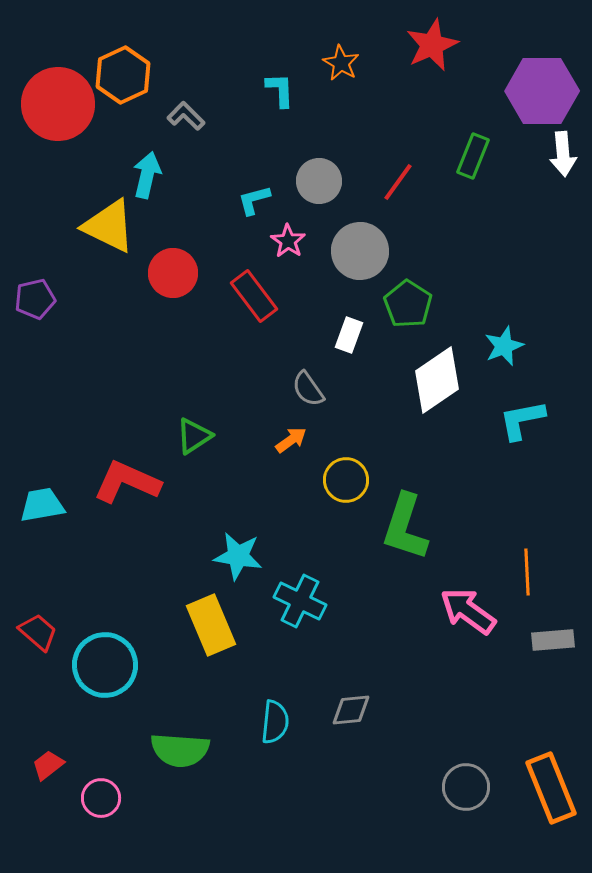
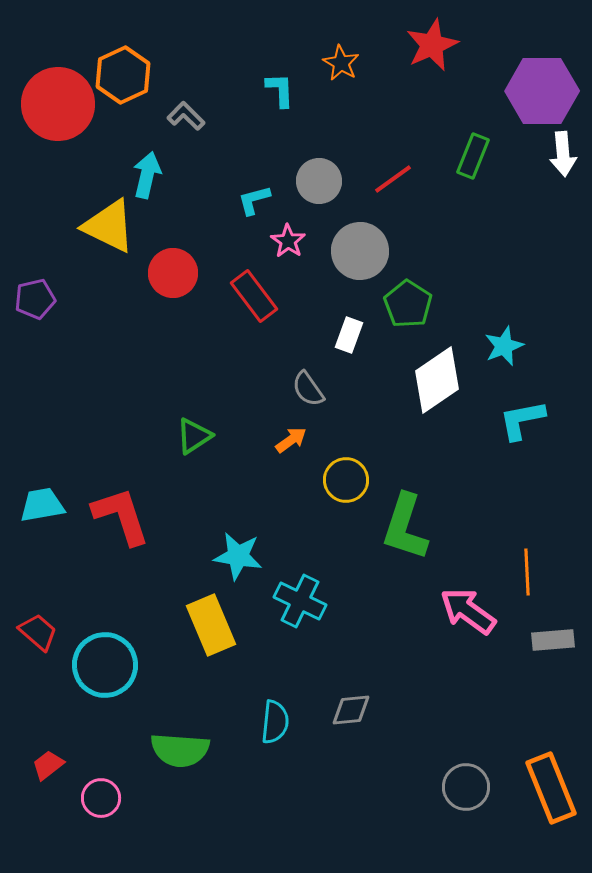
red line at (398, 182): moved 5 px left, 3 px up; rotated 18 degrees clockwise
red L-shape at (127, 482): moved 6 px left, 34 px down; rotated 48 degrees clockwise
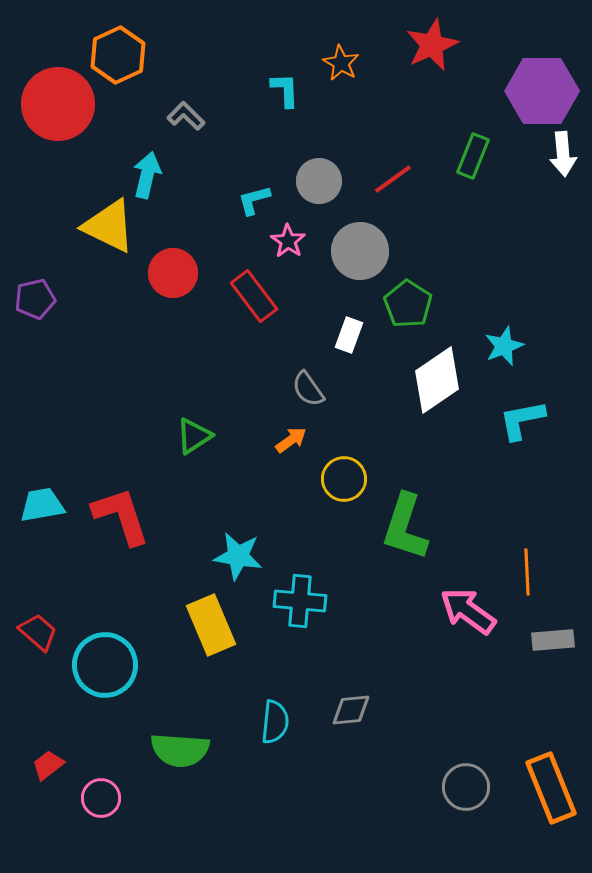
orange hexagon at (123, 75): moved 5 px left, 20 px up
cyan L-shape at (280, 90): moved 5 px right
yellow circle at (346, 480): moved 2 px left, 1 px up
cyan cross at (300, 601): rotated 21 degrees counterclockwise
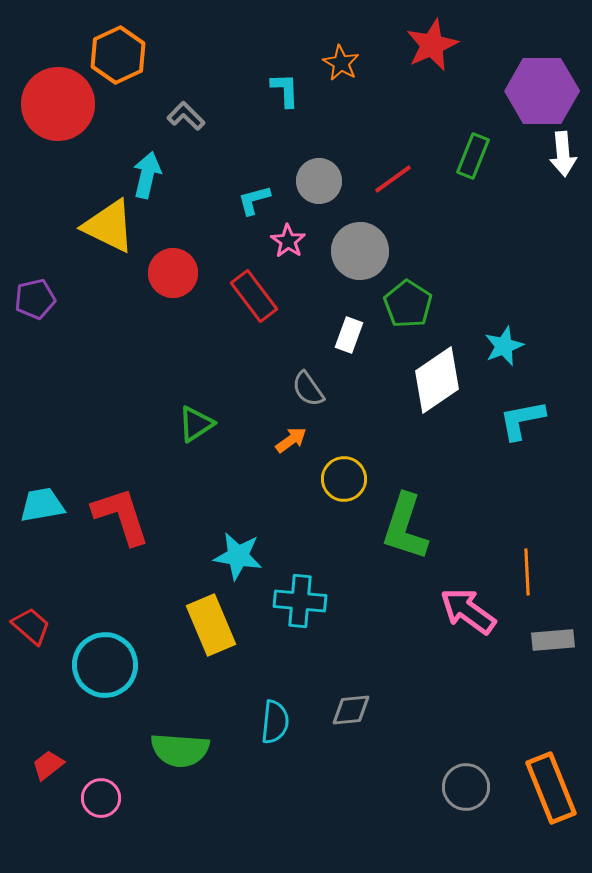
green triangle at (194, 436): moved 2 px right, 12 px up
red trapezoid at (38, 632): moved 7 px left, 6 px up
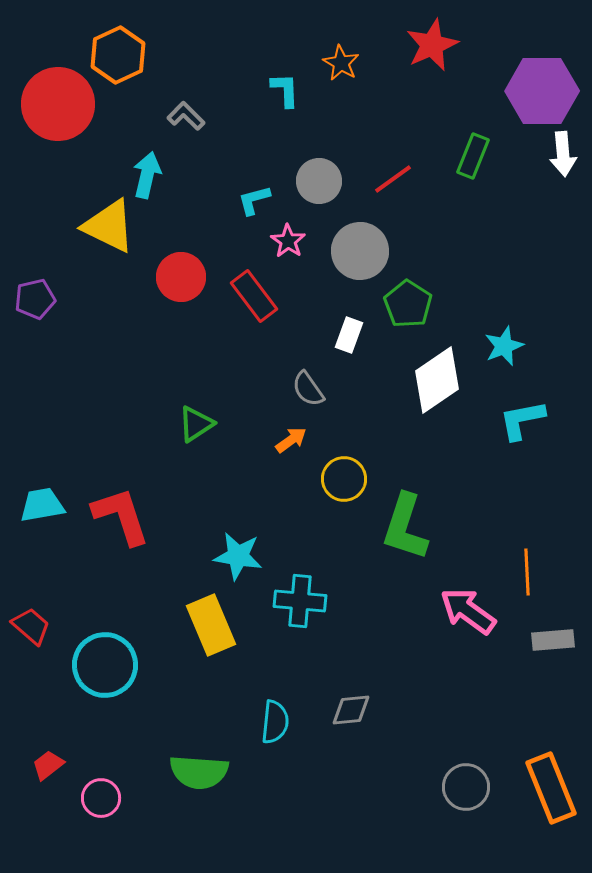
red circle at (173, 273): moved 8 px right, 4 px down
green semicircle at (180, 750): moved 19 px right, 22 px down
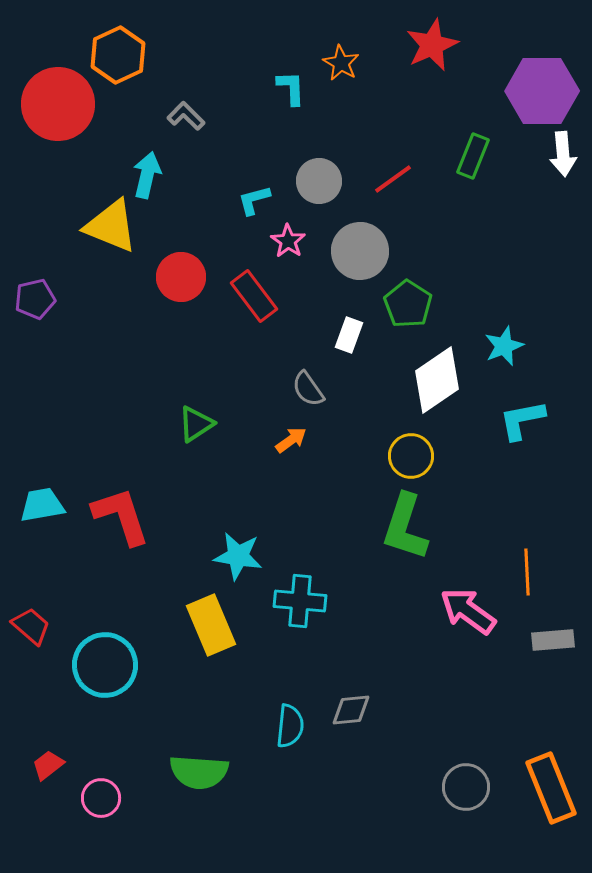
cyan L-shape at (285, 90): moved 6 px right, 2 px up
yellow triangle at (109, 226): moved 2 px right; rotated 4 degrees counterclockwise
yellow circle at (344, 479): moved 67 px right, 23 px up
cyan semicircle at (275, 722): moved 15 px right, 4 px down
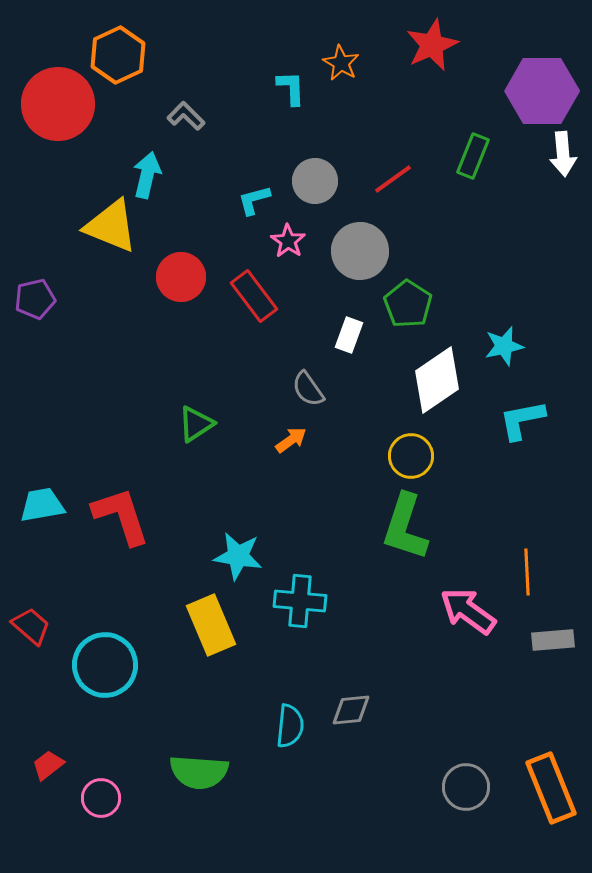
gray circle at (319, 181): moved 4 px left
cyan star at (504, 346): rotated 9 degrees clockwise
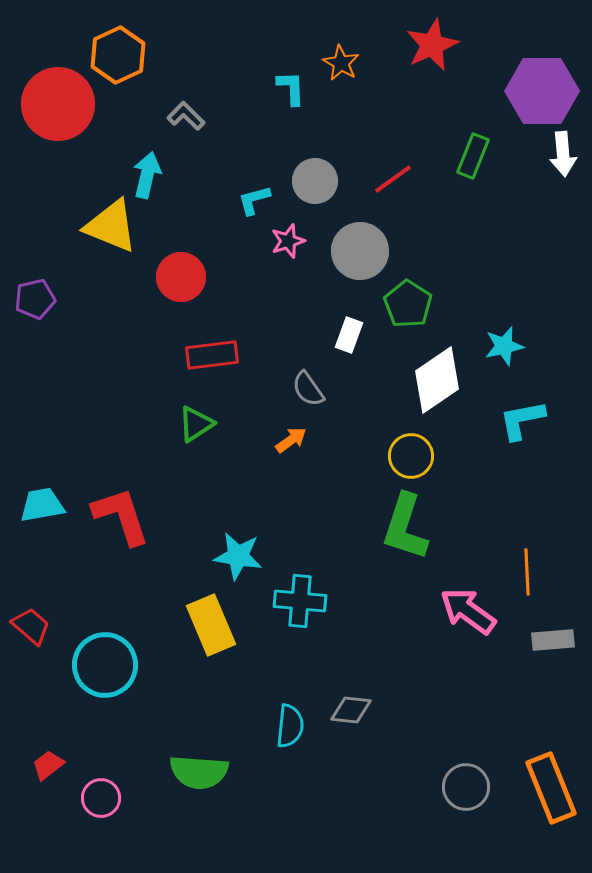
pink star at (288, 241): rotated 20 degrees clockwise
red rectangle at (254, 296): moved 42 px left, 59 px down; rotated 60 degrees counterclockwise
gray diamond at (351, 710): rotated 12 degrees clockwise
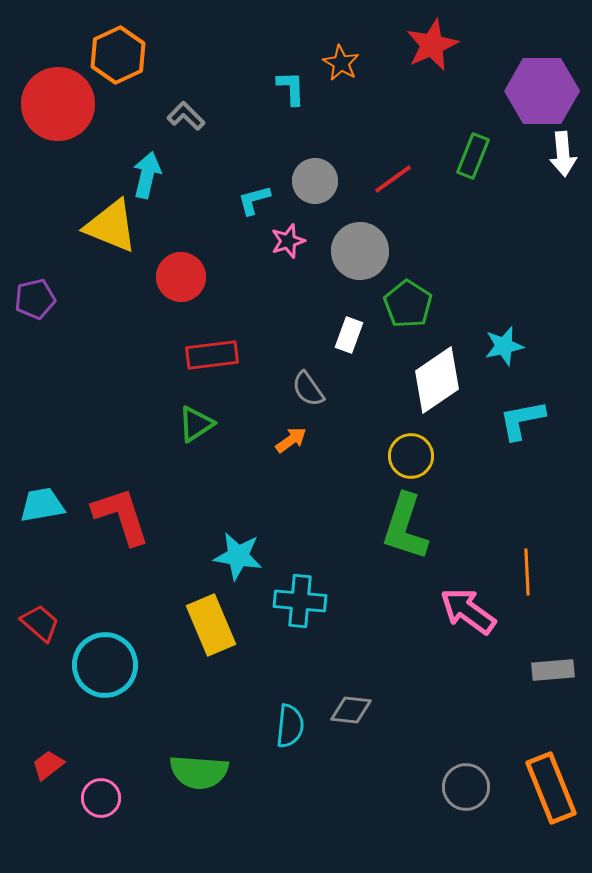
red trapezoid at (31, 626): moved 9 px right, 3 px up
gray rectangle at (553, 640): moved 30 px down
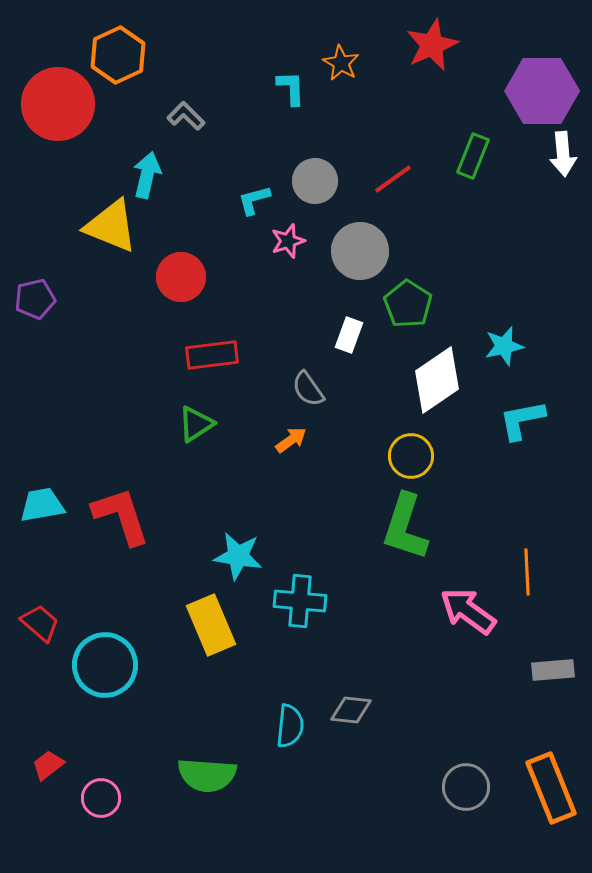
green semicircle at (199, 772): moved 8 px right, 3 px down
